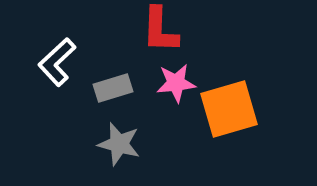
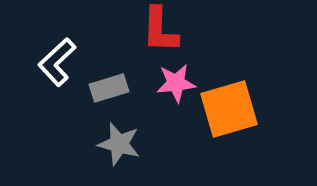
gray rectangle: moved 4 px left
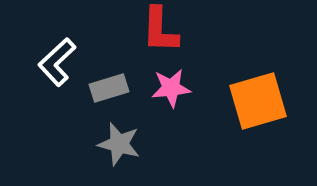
pink star: moved 5 px left, 5 px down
orange square: moved 29 px right, 8 px up
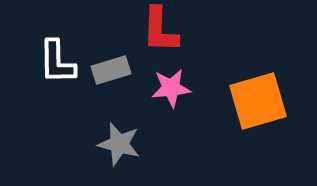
white L-shape: rotated 48 degrees counterclockwise
gray rectangle: moved 2 px right, 18 px up
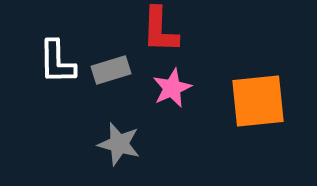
pink star: moved 1 px right; rotated 18 degrees counterclockwise
orange square: rotated 10 degrees clockwise
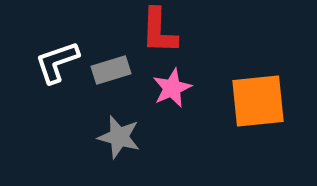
red L-shape: moved 1 px left, 1 px down
white L-shape: rotated 72 degrees clockwise
gray star: moved 7 px up
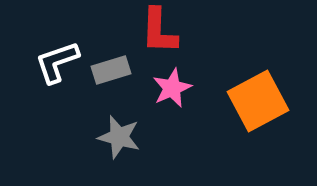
orange square: rotated 22 degrees counterclockwise
